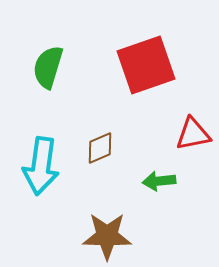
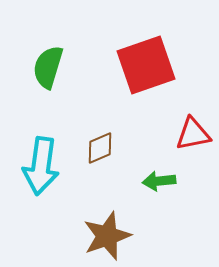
brown star: rotated 21 degrees counterclockwise
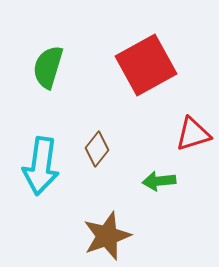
red square: rotated 10 degrees counterclockwise
red triangle: rotated 6 degrees counterclockwise
brown diamond: moved 3 px left, 1 px down; rotated 28 degrees counterclockwise
